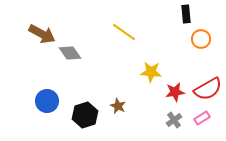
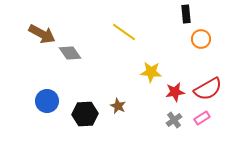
black hexagon: moved 1 px up; rotated 15 degrees clockwise
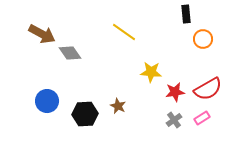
orange circle: moved 2 px right
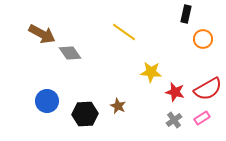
black rectangle: rotated 18 degrees clockwise
red star: rotated 24 degrees clockwise
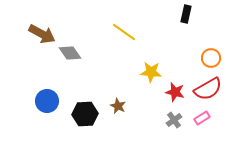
orange circle: moved 8 px right, 19 px down
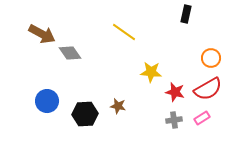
brown star: rotated 14 degrees counterclockwise
gray cross: rotated 28 degrees clockwise
